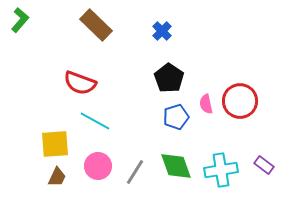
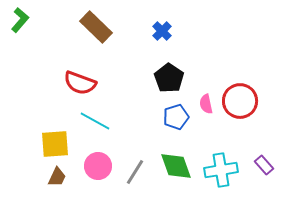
brown rectangle: moved 2 px down
purple rectangle: rotated 12 degrees clockwise
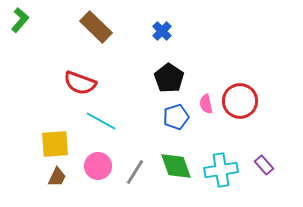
cyan line: moved 6 px right
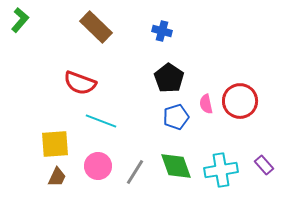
blue cross: rotated 30 degrees counterclockwise
cyan line: rotated 8 degrees counterclockwise
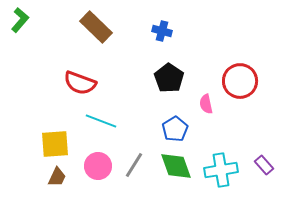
red circle: moved 20 px up
blue pentagon: moved 1 px left, 12 px down; rotated 15 degrees counterclockwise
gray line: moved 1 px left, 7 px up
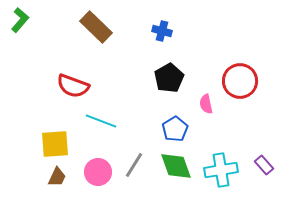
black pentagon: rotated 8 degrees clockwise
red semicircle: moved 7 px left, 3 px down
pink circle: moved 6 px down
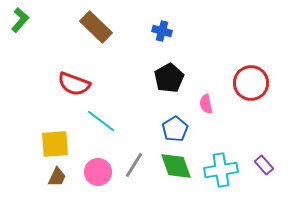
red circle: moved 11 px right, 2 px down
red semicircle: moved 1 px right, 2 px up
cyan line: rotated 16 degrees clockwise
